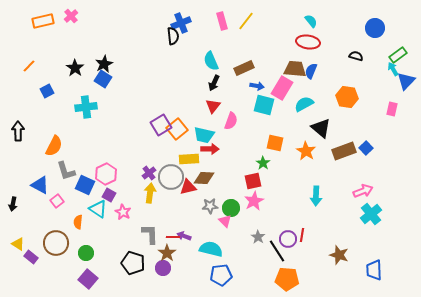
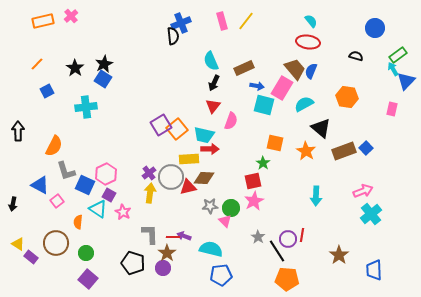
orange line at (29, 66): moved 8 px right, 2 px up
brown trapezoid at (295, 69): rotated 45 degrees clockwise
brown star at (339, 255): rotated 18 degrees clockwise
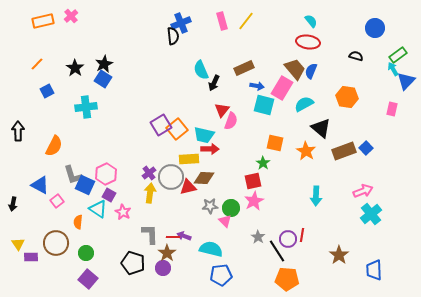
cyan semicircle at (211, 61): moved 10 px left, 9 px down
red triangle at (213, 106): moved 9 px right, 4 px down
gray L-shape at (66, 171): moved 7 px right, 4 px down
yellow triangle at (18, 244): rotated 24 degrees clockwise
purple rectangle at (31, 257): rotated 40 degrees counterclockwise
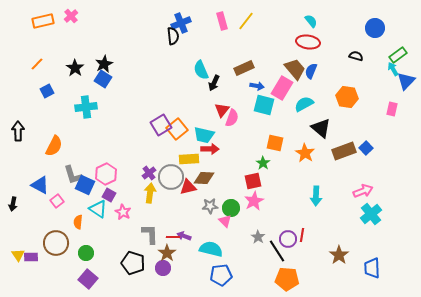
pink semicircle at (231, 121): moved 1 px right, 3 px up
orange star at (306, 151): moved 1 px left, 2 px down
yellow triangle at (18, 244): moved 11 px down
blue trapezoid at (374, 270): moved 2 px left, 2 px up
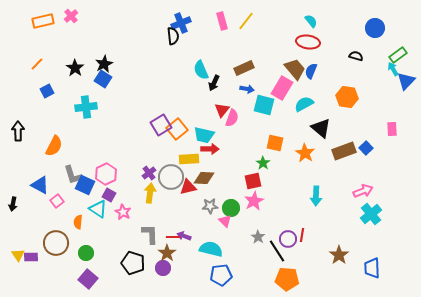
blue arrow at (257, 86): moved 10 px left, 3 px down
pink rectangle at (392, 109): moved 20 px down; rotated 16 degrees counterclockwise
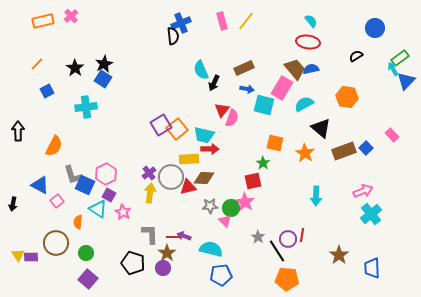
green rectangle at (398, 55): moved 2 px right, 3 px down
black semicircle at (356, 56): rotated 48 degrees counterclockwise
blue semicircle at (311, 71): moved 2 px up; rotated 56 degrees clockwise
pink rectangle at (392, 129): moved 6 px down; rotated 40 degrees counterclockwise
pink star at (254, 201): moved 9 px left, 1 px down; rotated 12 degrees counterclockwise
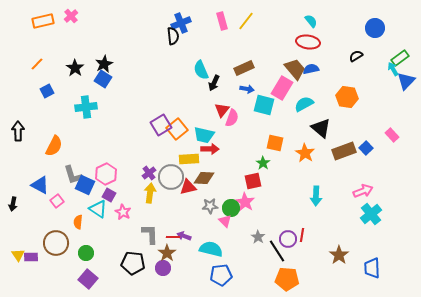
black pentagon at (133, 263): rotated 10 degrees counterclockwise
